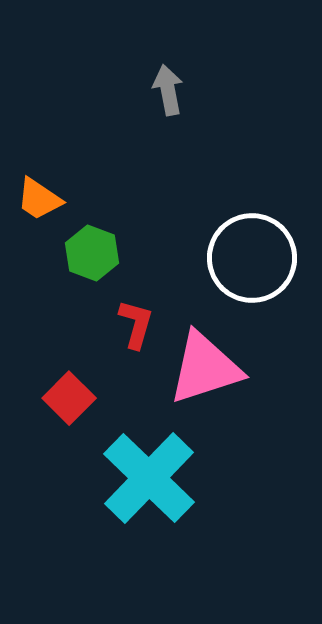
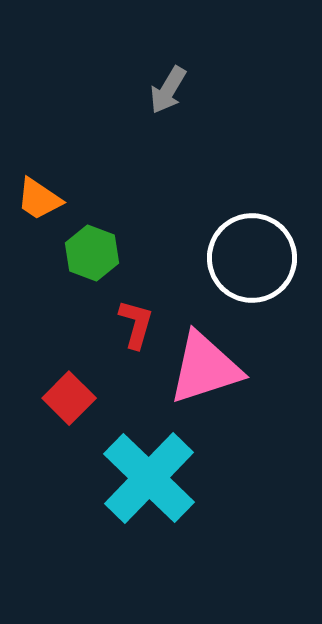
gray arrow: rotated 138 degrees counterclockwise
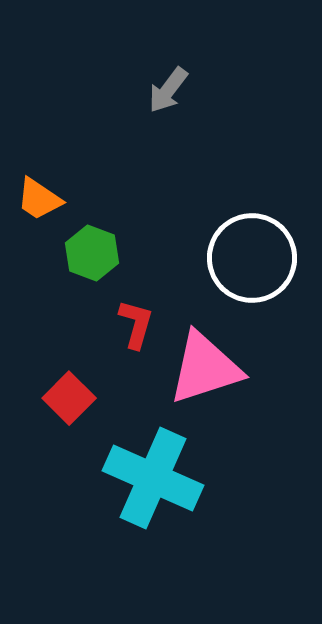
gray arrow: rotated 6 degrees clockwise
cyan cross: moved 4 px right; rotated 20 degrees counterclockwise
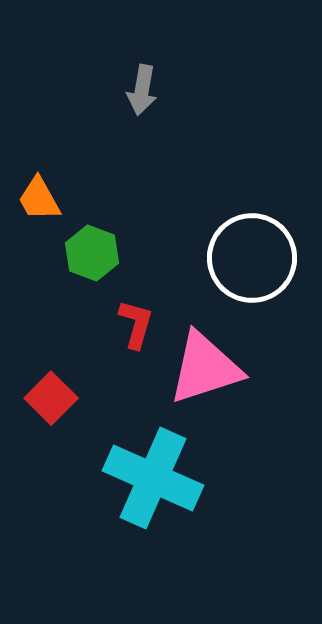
gray arrow: moved 26 px left; rotated 27 degrees counterclockwise
orange trapezoid: rotated 27 degrees clockwise
red square: moved 18 px left
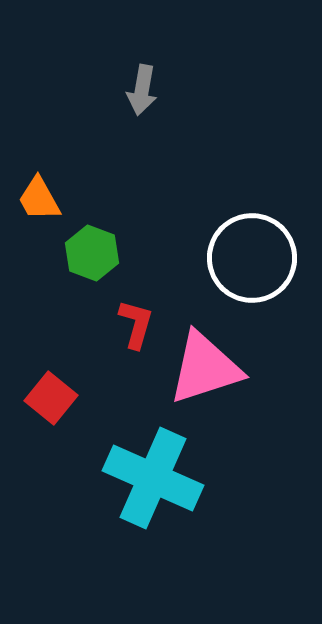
red square: rotated 6 degrees counterclockwise
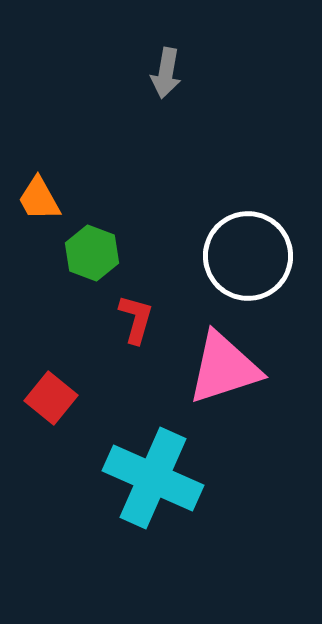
gray arrow: moved 24 px right, 17 px up
white circle: moved 4 px left, 2 px up
red L-shape: moved 5 px up
pink triangle: moved 19 px right
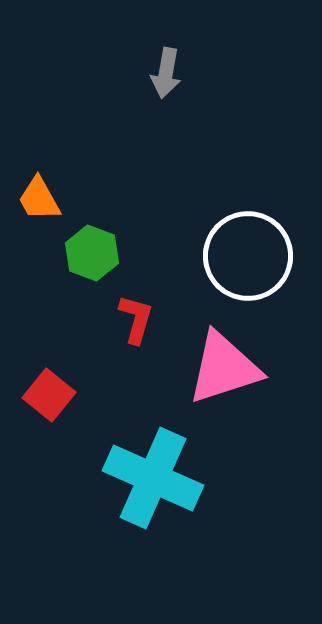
red square: moved 2 px left, 3 px up
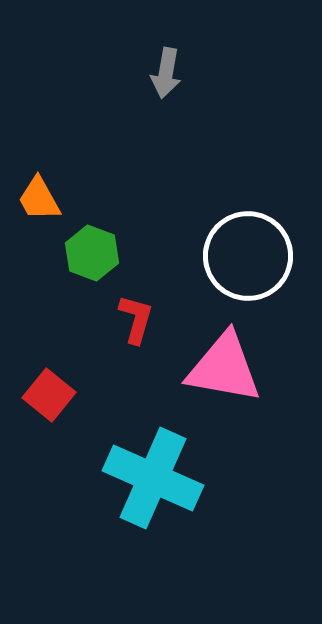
pink triangle: rotated 28 degrees clockwise
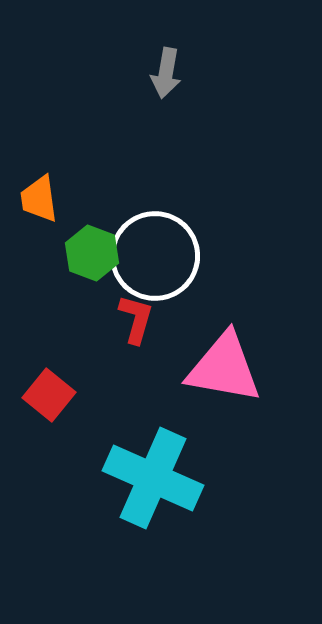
orange trapezoid: rotated 21 degrees clockwise
white circle: moved 93 px left
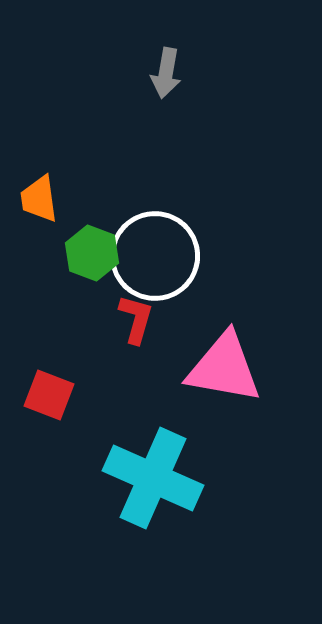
red square: rotated 18 degrees counterclockwise
